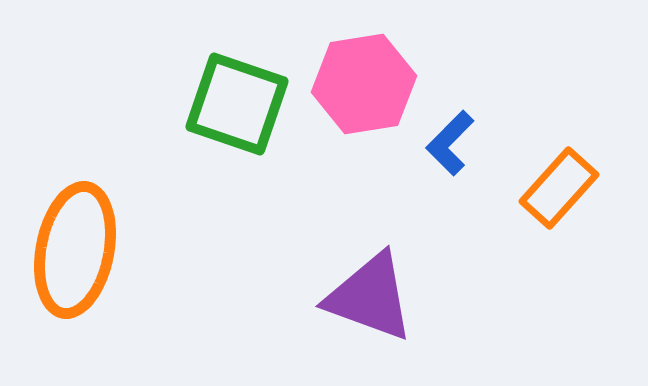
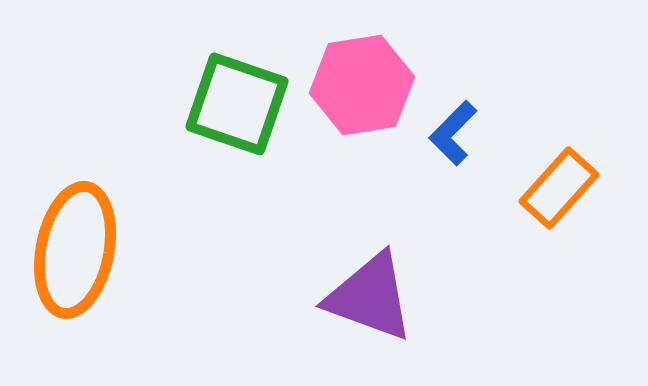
pink hexagon: moved 2 px left, 1 px down
blue L-shape: moved 3 px right, 10 px up
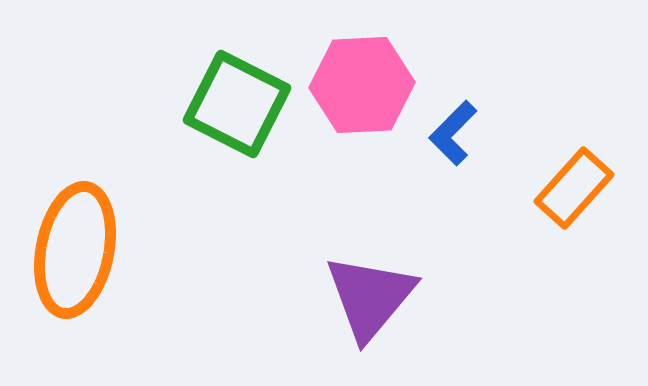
pink hexagon: rotated 6 degrees clockwise
green square: rotated 8 degrees clockwise
orange rectangle: moved 15 px right
purple triangle: rotated 50 degrees clockwise
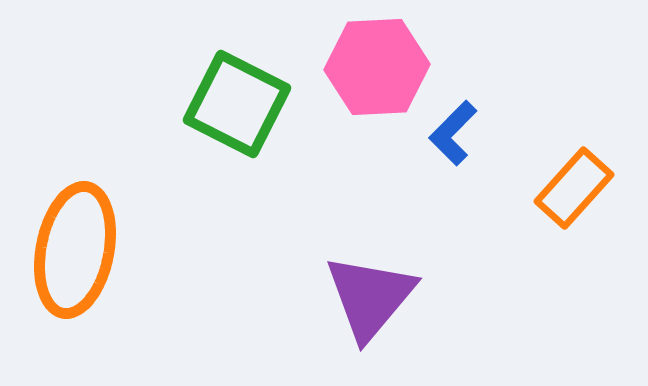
pink hexagon: moved 15 px right, 18 px up
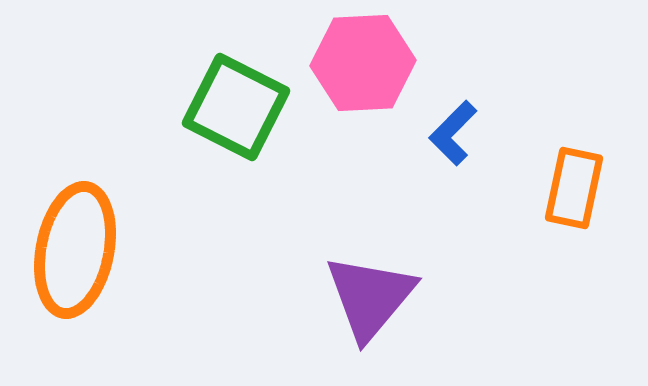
pink hexagon: moved 14 px left, 4 px up
green square: moved 1 px left, 3 px down
orange rectangle: rotated 30 degrees counterclockwise
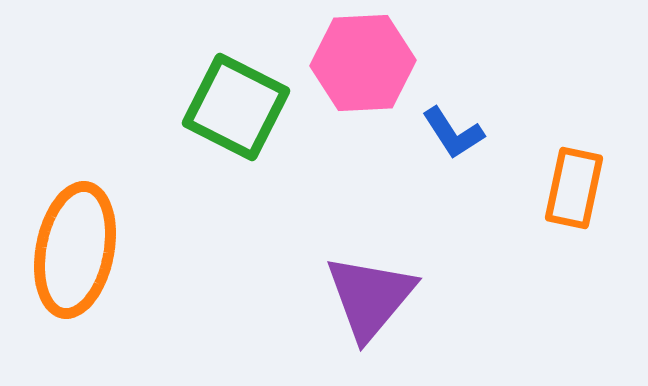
blue L-shape: rotated 78 degrees counterclockwise
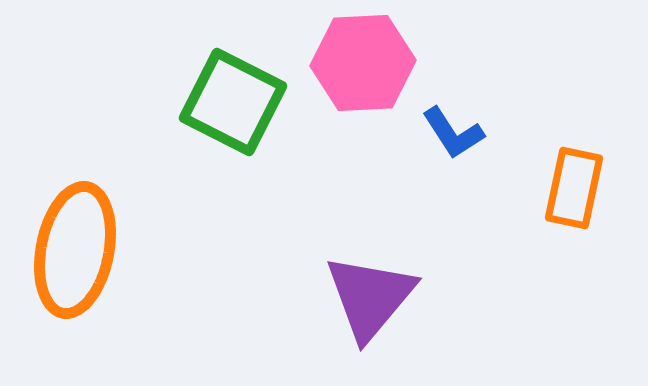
green square: moved 3 px left, 5 px up
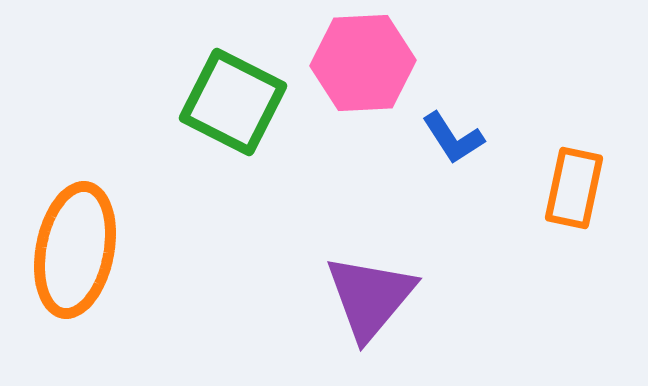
blue L-shape: moved 5 px down
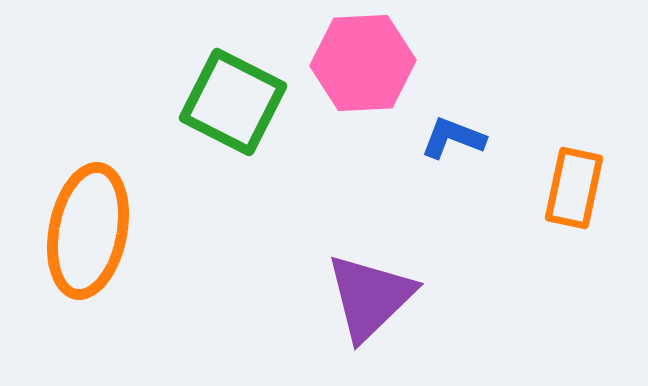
blue L-shape: rotated 144 degrees clockwise
orange ellipse: moved 13 px right, 19 px up
purple triangle: rotated 6 degrees clockwise
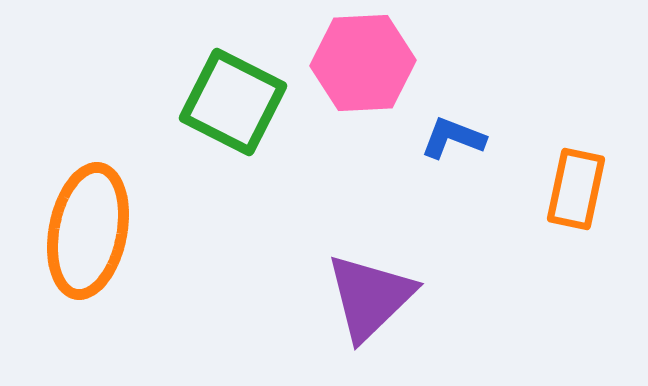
orange rectangle: moved 2 px right, 1 px down
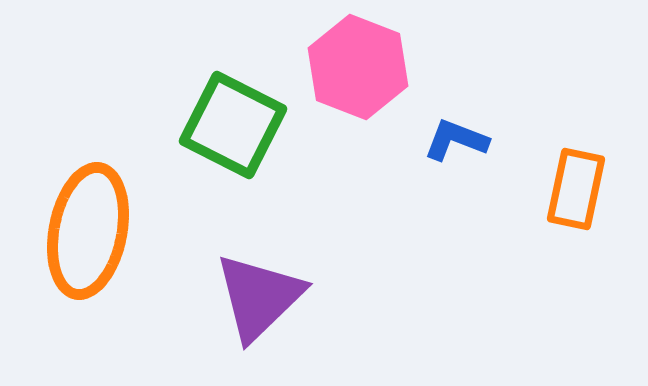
pink hexagon: moved 5 px left, 4 px down; rotated 24 degrees clockwise
green square: moved 23 px down
blue L-shape: moved 3 px right, 2 px down
purple triangle: moved 111 px left
